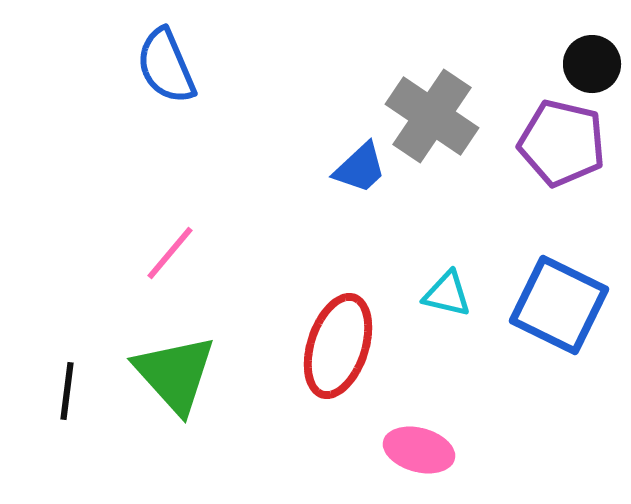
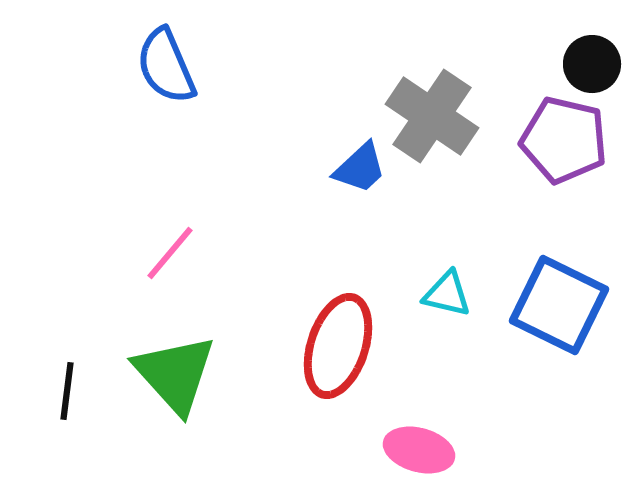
purple pentagon: moved 2 px right, 3 px up
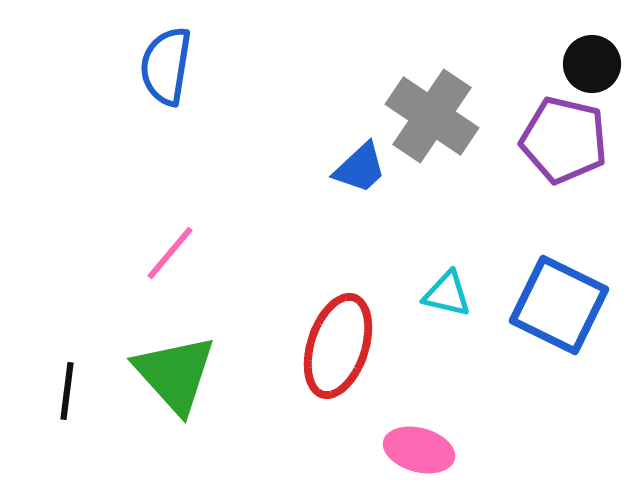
blue semicircle: rotated 32 degrees clockwise
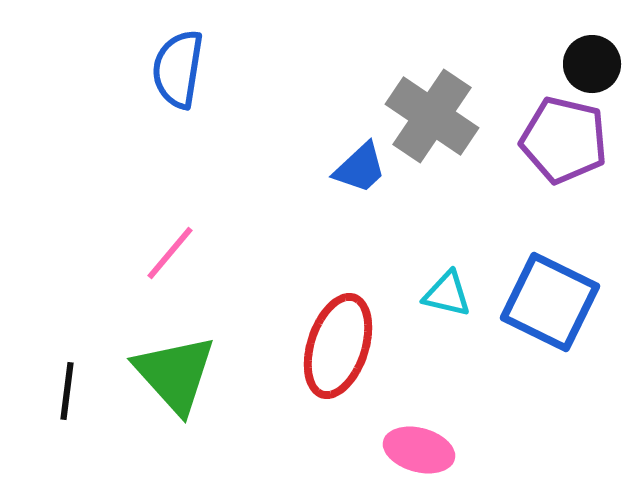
blue semicircle: moved 12 px right, 3 px down
blue square: moved 9 px left, 3 px up
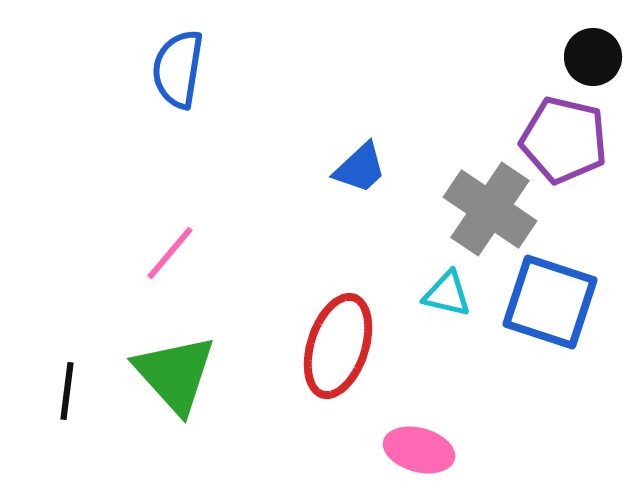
black circle: moved 1 px right, 7 px up
gray cross: moved 58 px right, 93 px down
blue square: rotated 8 degrees counterclockwise
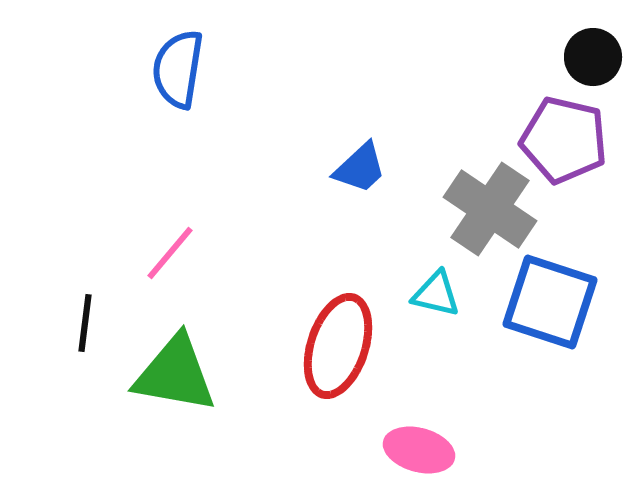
cyan triangle: moved 11 px left
green triangle: rotated 38 degrees counterclockwise
black line: moved 18 px right, 68 px up
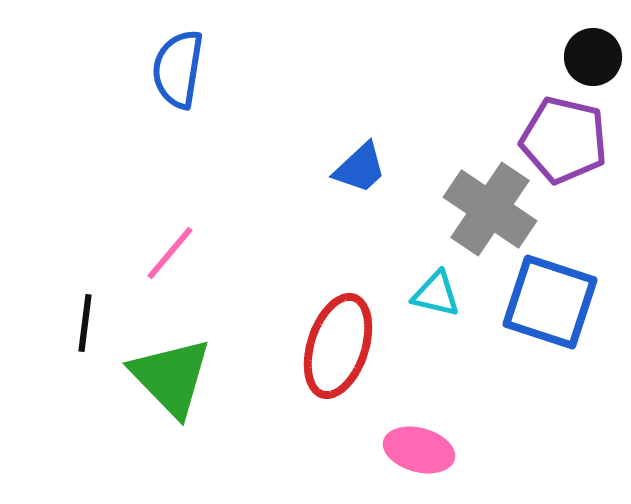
green triangle: moved 4 px left, 3 px down; rotated 36 degrees clockwise
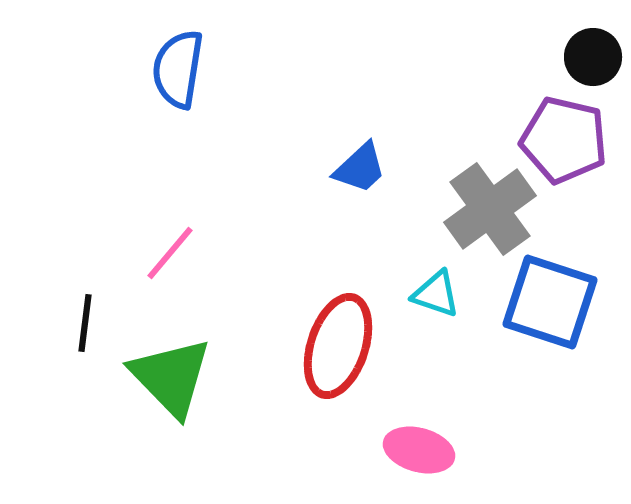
gray cross: rotated 20 degrees clockwise
cyan triangle: rotated 6 degrees clockwise
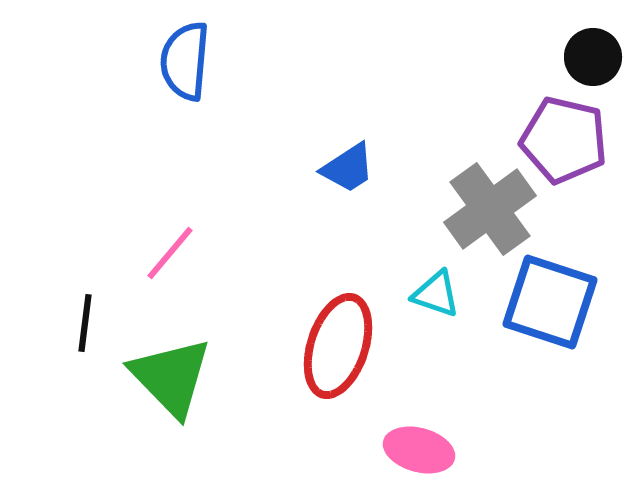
blue semicircle: moved 7 px right, 8 px up; rotated 4 degrees counterclockwise
blue trapezoid: moved 12 px left; rotated 10 degrees clockwise
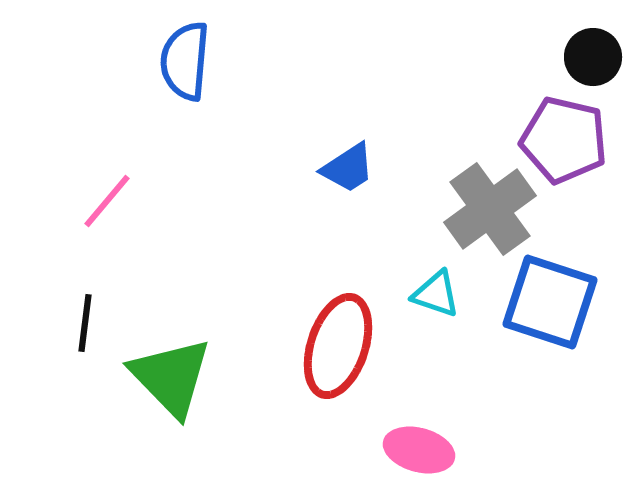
pink line: moved 63 px left, 52 px up
